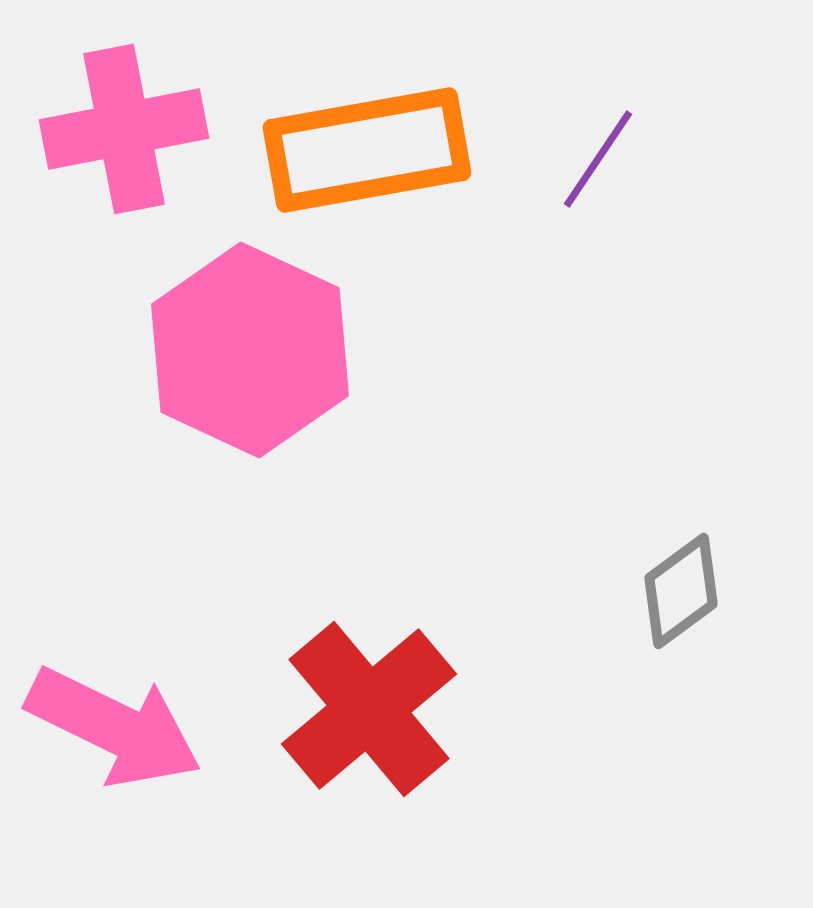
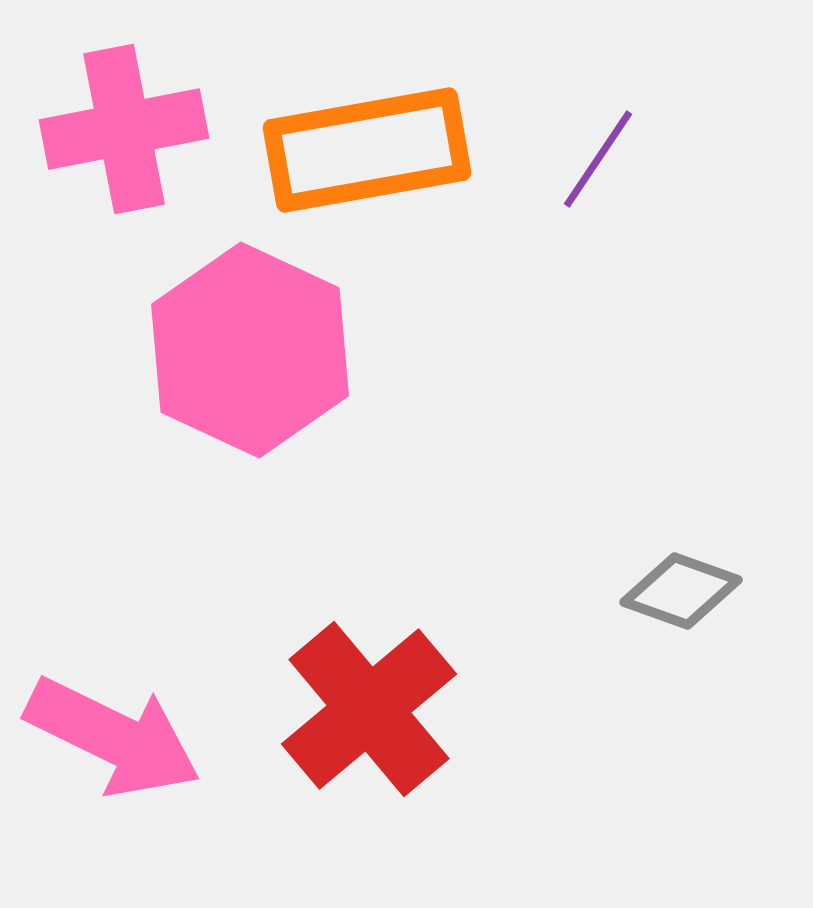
gray diamond: rotated 56 degrees clockwise
pink arrow: moved 1 px left, 10 px down
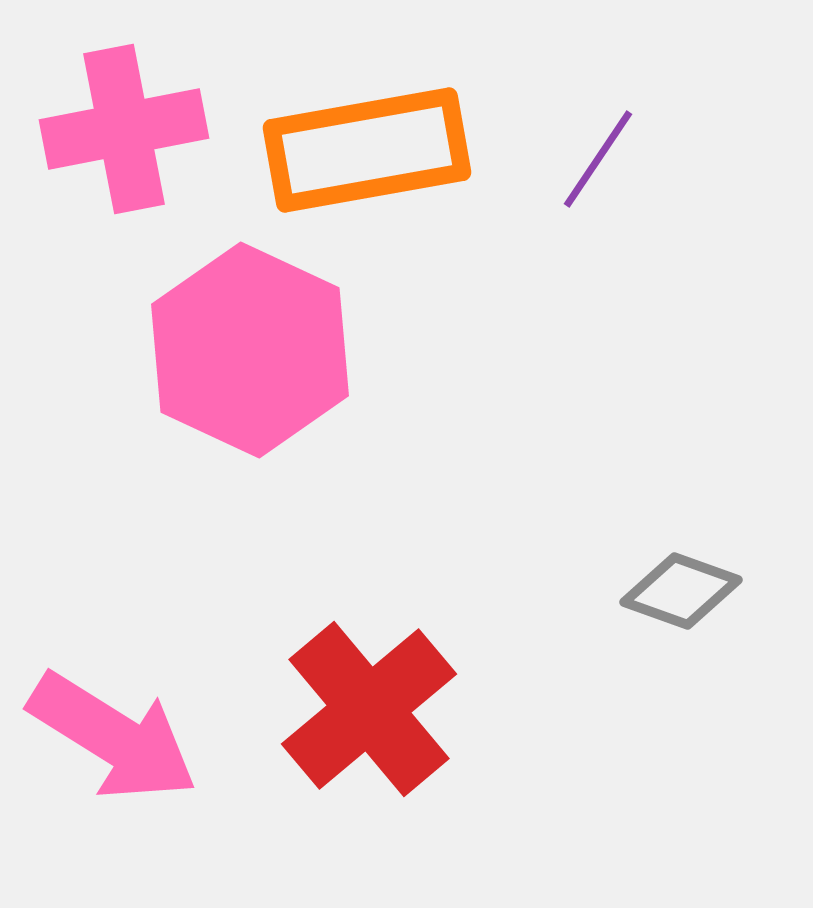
pink arrow: rotated 6 degrees clockwise
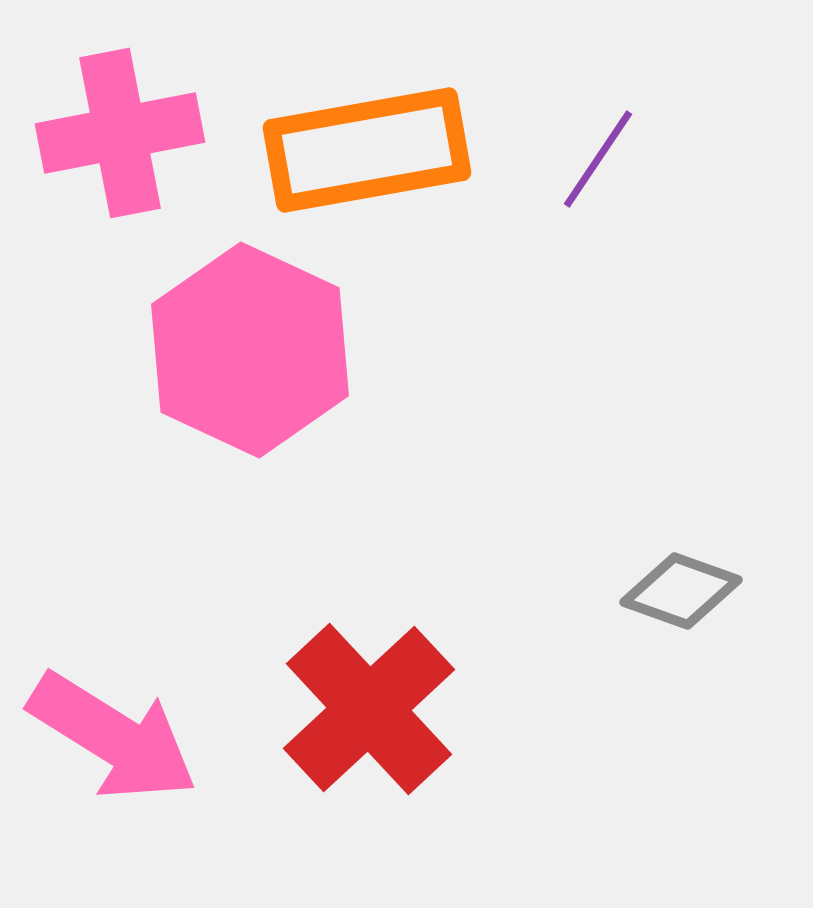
pink cross: moved 4 px left, 4 px down
red cross: rotated 3 degrees counterclockwise
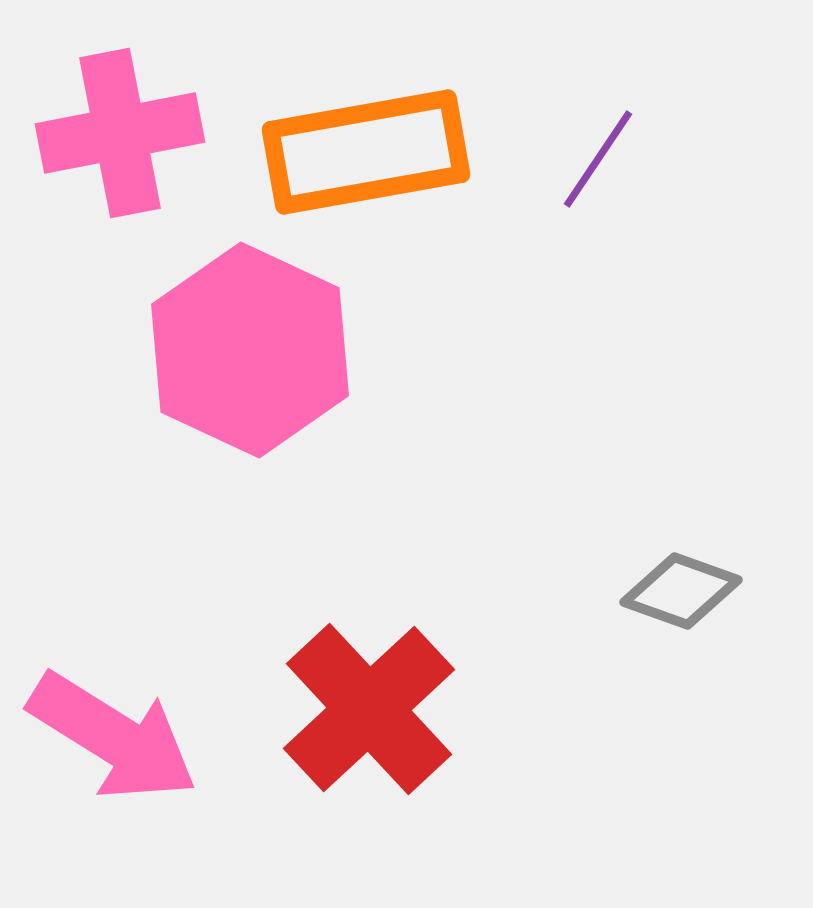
orange rectangle: moved 1 px left, 2 px down
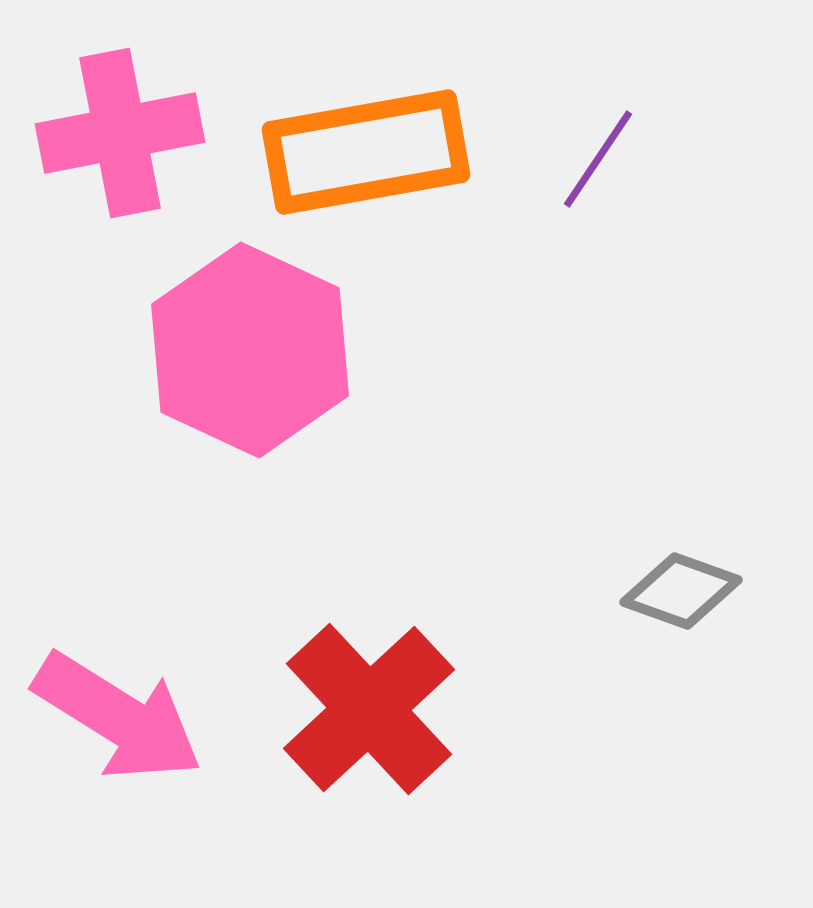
pink arrow: moved 5 px right, 20 px up
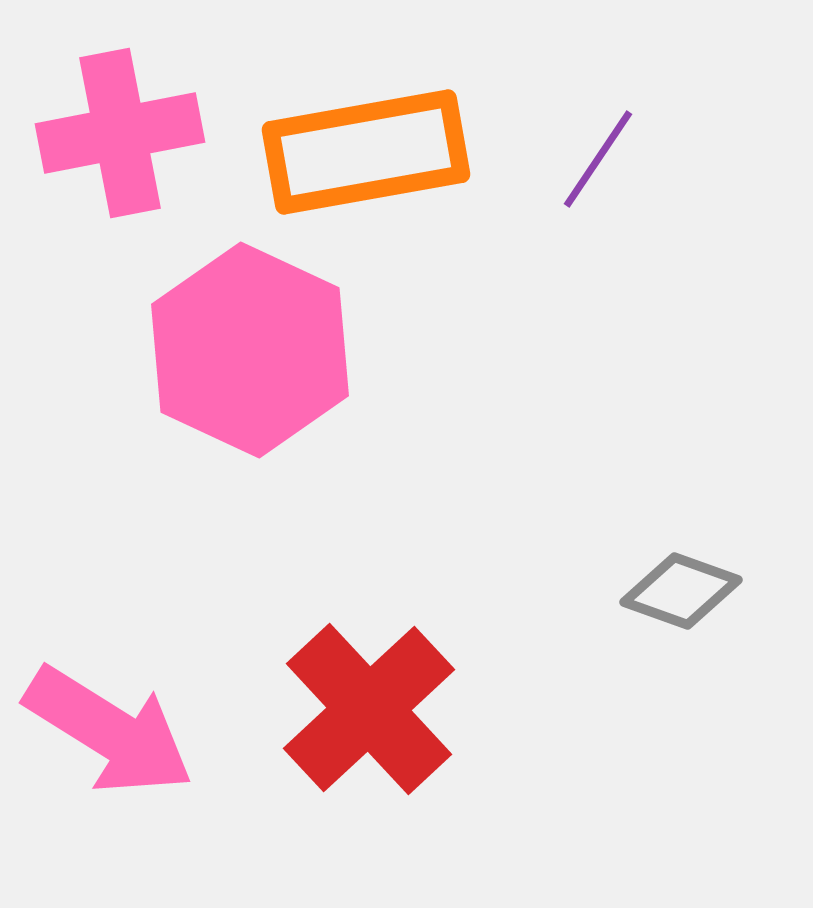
pink arrow: moved 9 px left, 14 px down
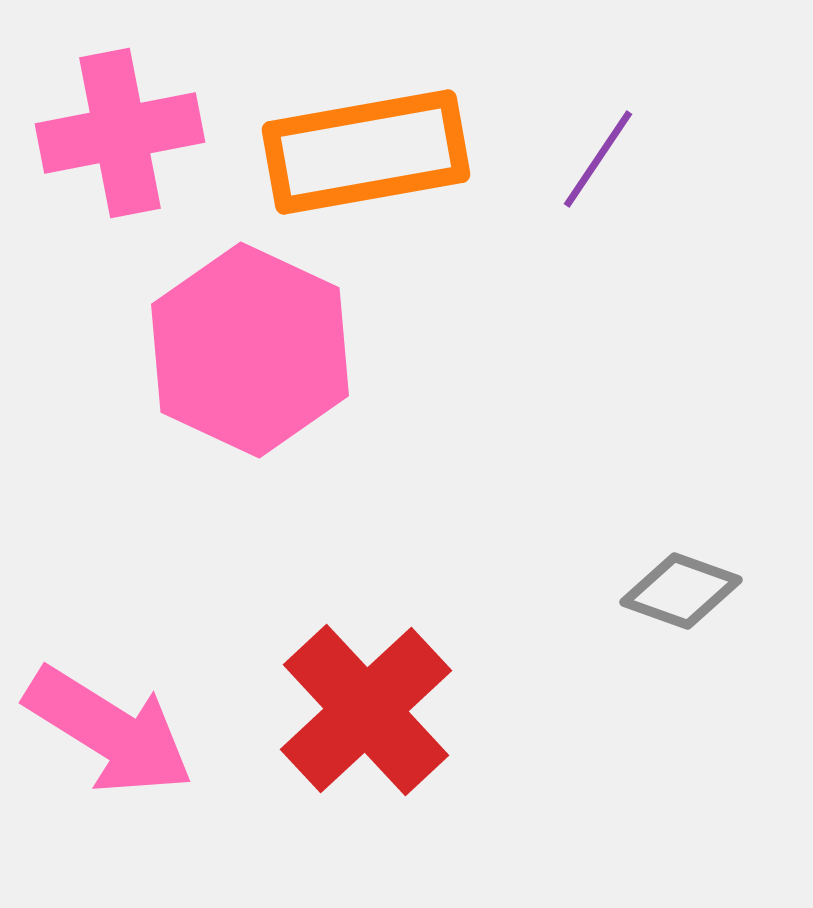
red cross: moved 3 px left, 1 px down
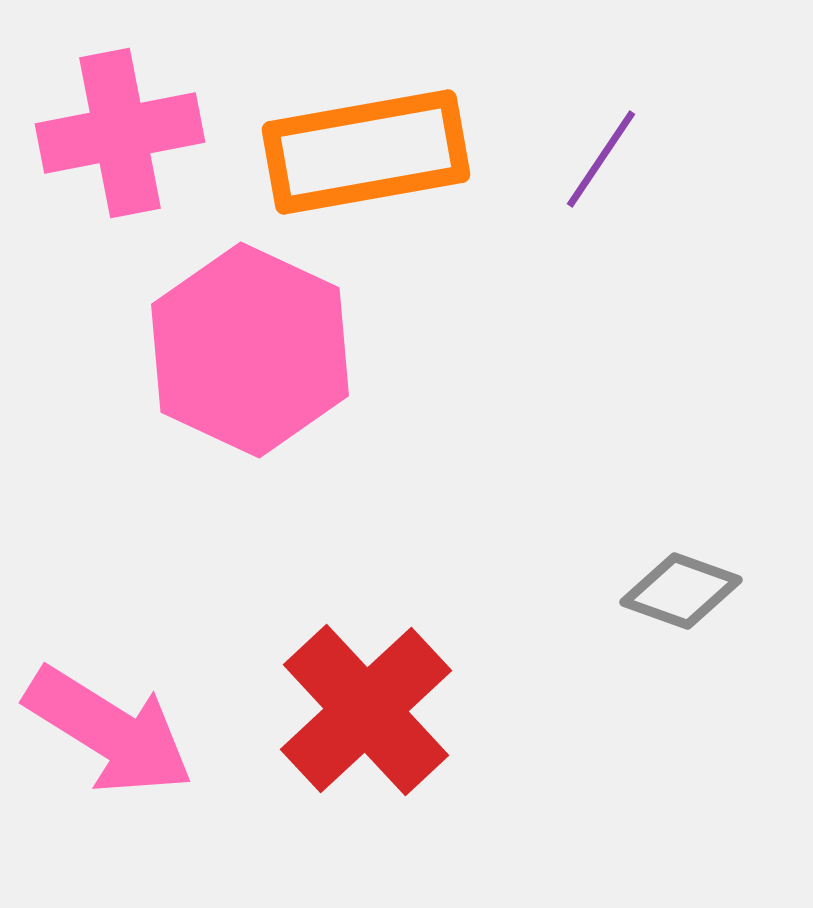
purple line: moved 3 px right
